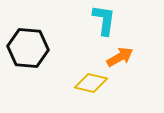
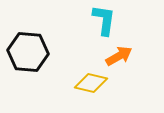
black hexagon: moved 4 px down
orange arrow: moved 1 px left, 1 px up
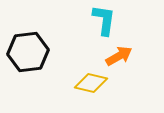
black hexagon: rotated 12 degrees counterclockwise
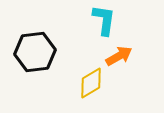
black hexagon: moved 7 px right
yellow diamond: rotated 44 degrees counterclockwise
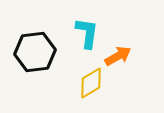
cyan L-shape: moved 17 px left, 13 px down
orange arrow: moved 1 px left
